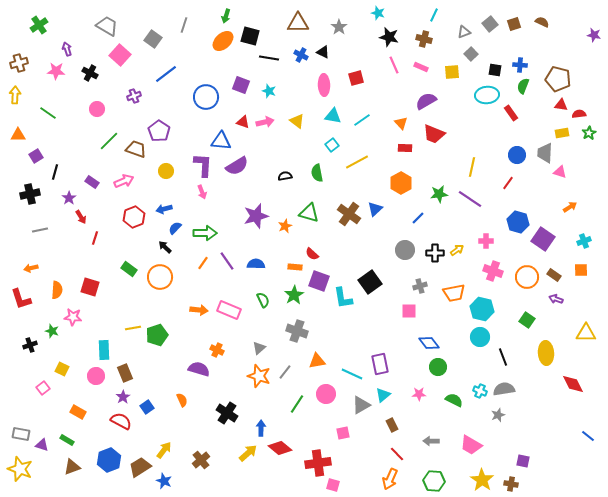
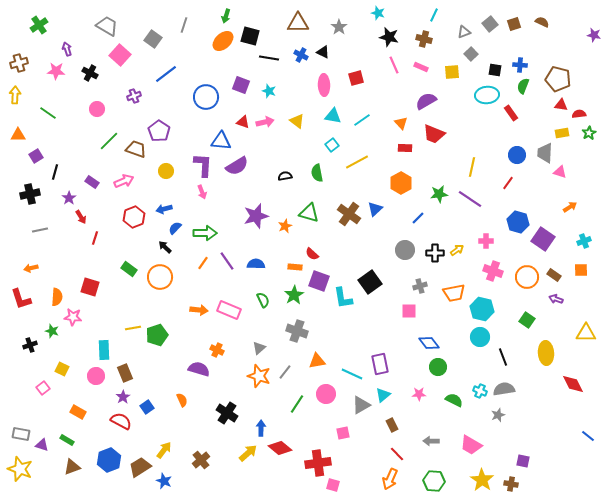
orange semicircle at (57, 290): moved 7 px down
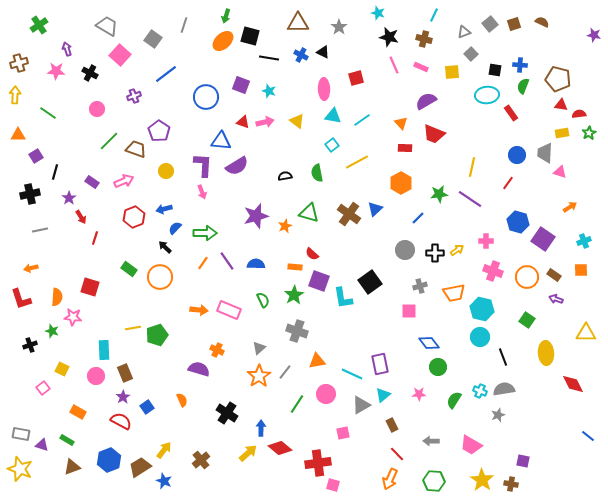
pink ellipse at (324, 85): moved 4 px down
orange star at (259, 376): rotated 20 degrees clockwise
green semicircle at (454, 400): rotated 84 degrees counterclockwise
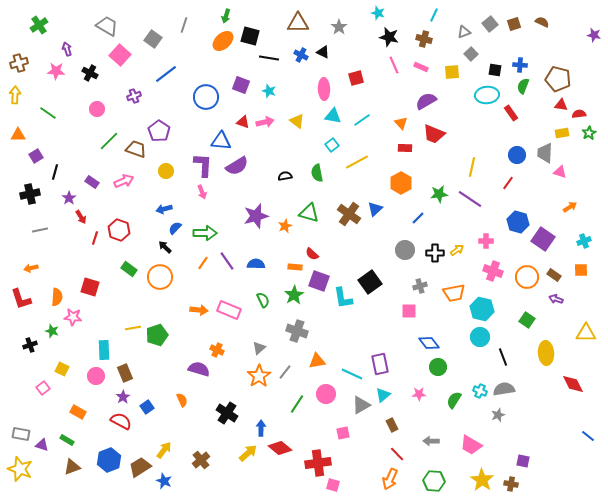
red hexagon at (134, 217): moved 15 px left, 13 px down; rotated 20 degrees counterclockwise
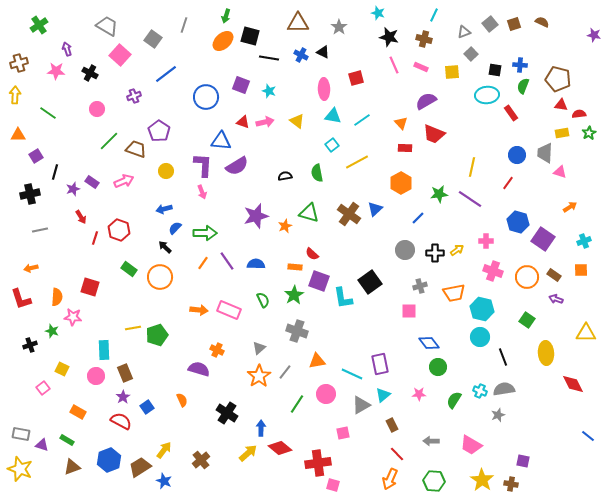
purple star at (69, 198): moved 4 px right, 9 px up; rotated 16 degrees clockwise
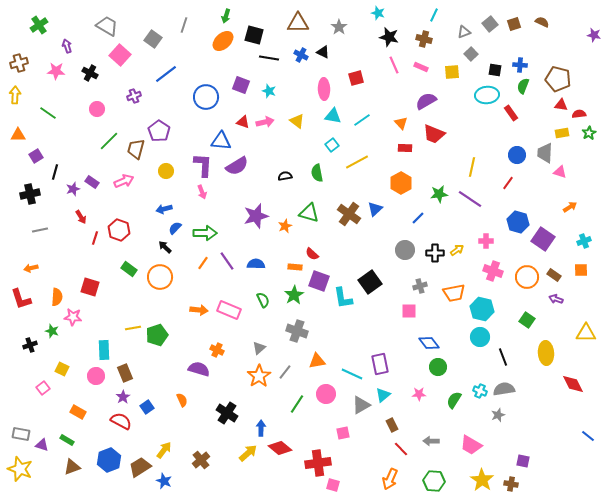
black square at (250, 36): moved 4 px right, 1 px up
purple arrow at (67, 49): moved 3 px up
brown trapezoid at (136, 149): rotated 95 degrees counterclockwise
red line at (397, 454): moved 4 px right, 5 px up
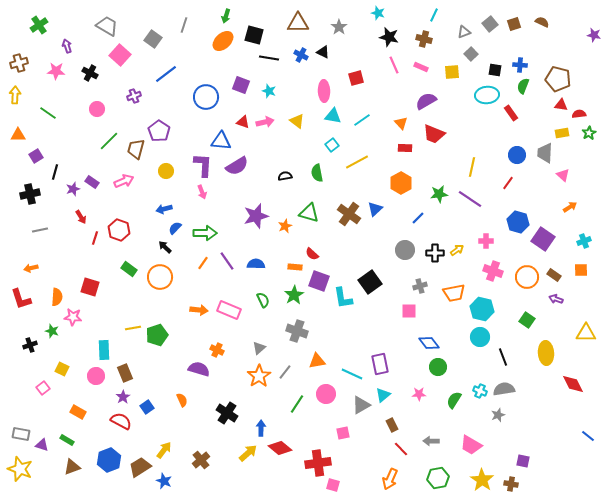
pink ellipse at (324, 89): moved 2 px down
pink triangle at (560, 172): moved 3 px right, 3 px down; rotated 24 degrees clockwise
green hexagon at (434, 481): moved 4 px right, 3 px up; rotated 15 degrees counterclockwise
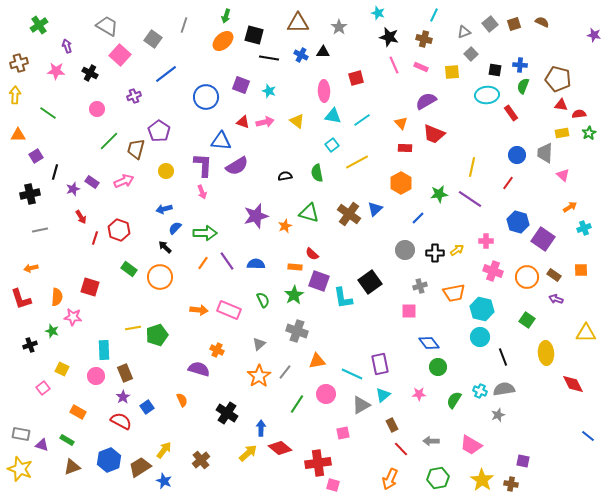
black triangle at (323, 52): rotated 24 degrees counterclockwise
cyan cross at (584, 241): moved 13 px up
gray triangle at (259, 348): moved 4 px up
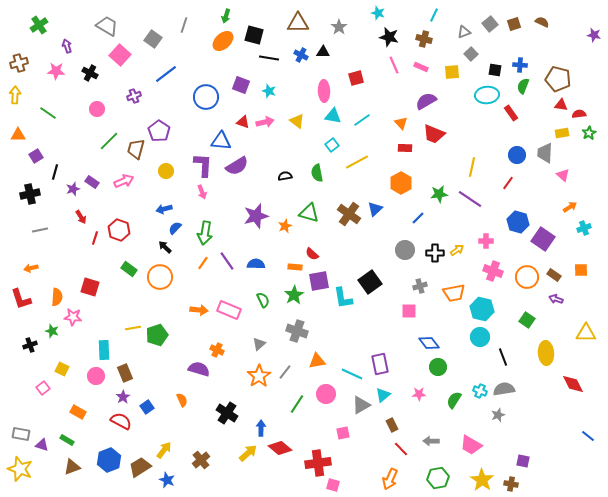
green arrow at (205, 233): rotated 100 degrees clockwise
purple square at (319, 281): rotated 30 degrees counterclockwise
blue star at (164, 481): moved 3 px right, 1 px up
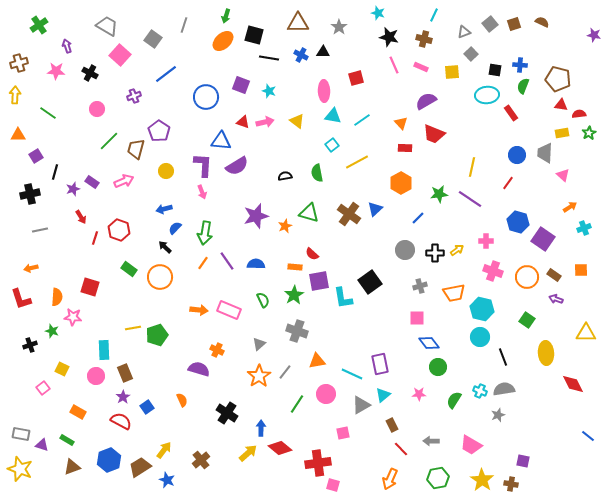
pink square at (409, 311): moved 8 px right, 7 px down
